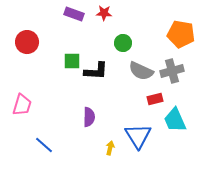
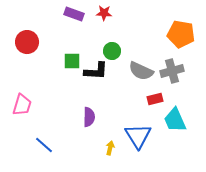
green circle: moved 11 px left, 8 px down
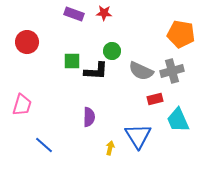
cyan trapezoid: moved 3 px right
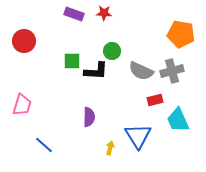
red circle: moved 3 px left, 1 px up
red rectangle: moved 1 px down
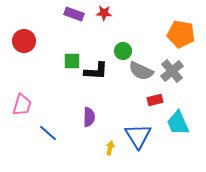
green circle: moved 11 px right
gray cross: rotated 25 degrees counterclockwise
cyan trapezoid: moved 3 px down
blue line: moved 4 px right, 12 px up
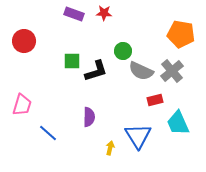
black L-shape: rotated 20 degrees counterclockwise
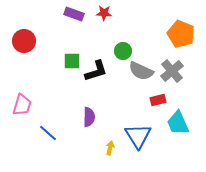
orange pentagon: rotated 12 degrees clockwise
red rectangle: moved 3 px right
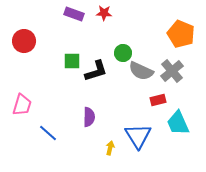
green circle: moved 2 px down
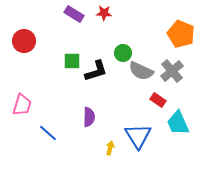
purple rectangle: rotated 12 degrees clockwise
red rectangle: rotated 49 degrees clockwise
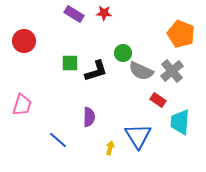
green square: moved 2 px left, 2 px down
cyan trapezoid: moved 2 px right, 1 px up; rotated 28 degrees clockwise
blue line: moved 10 px right, 7 px down
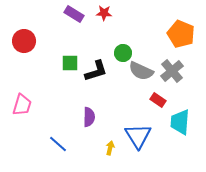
blue line: moved 4 px down
